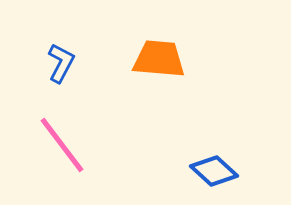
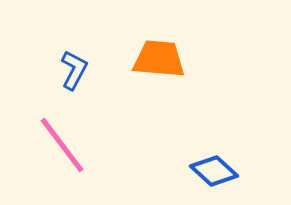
blue L-shape: moved 13 px right, 7 px down
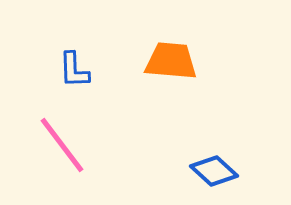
orange trapezoid: moved 12 px right, 2 px down
blue L-shape: rotated 150 degrees clockwise
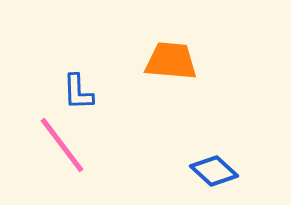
blue L-shape: moved 4 px right, 22 px down
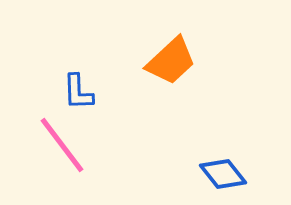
orange trapezoid: rotated 132 degrees clockwise
blue diamond: moved 9 px right, 3 px down; rotated 9 degrees clockwise
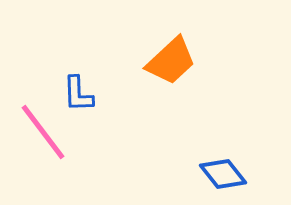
blue L-shape: moved 2 px down
pink line: moved 19 px left, 13 px up
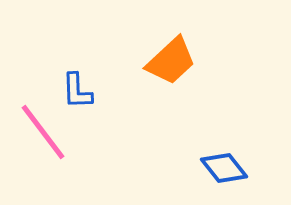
blue L-shape: moved 1 px left, 3 px up
blue diamond: moved 1 px right, 6 px up
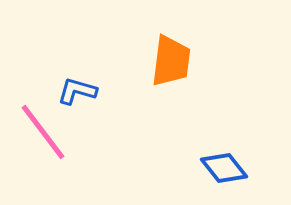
orange trapezoid: rotated 40 degrees counterclockwise
blue L-shape: rotated 108 degrees clockwise
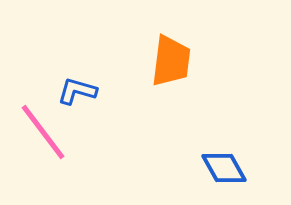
blue diamond: rotated 9 degrees clockwise
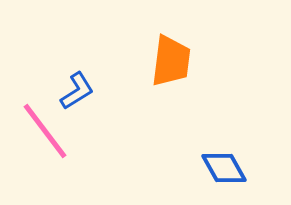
blue L-shape: rotated 132 degrees clockwise
pink line: moved 2 px right, 1 px up
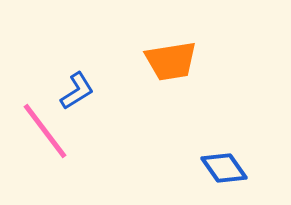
orange trapezoid: rotated 74 degrees clockwise
blue diamond: rotated 6 degrees counterclockwise
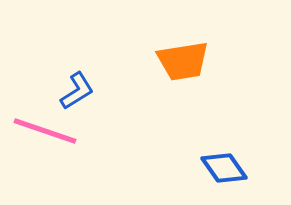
orange trapezoid: moved 12 px right
pink line: rotated 34 degrees counterclockwise
